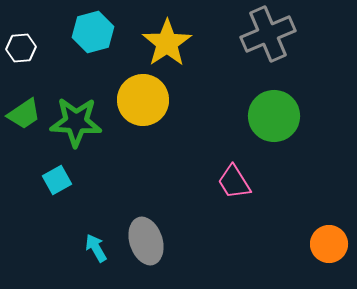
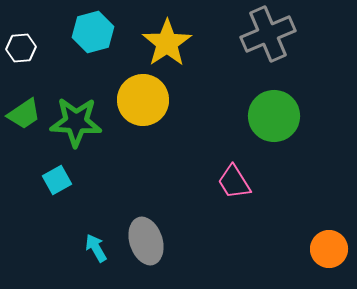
orange circle: moved 5 px down
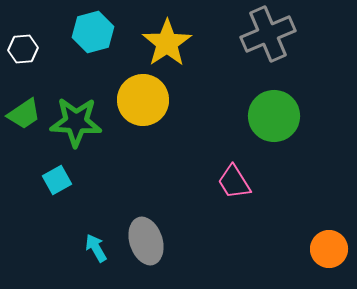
white hexagon: moved 2 px right, 1 px down
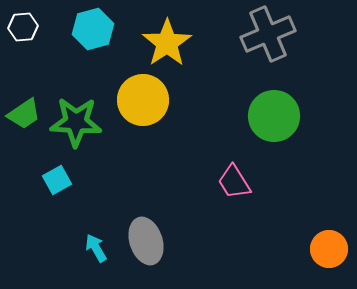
cyan hexagon: moved 3 px up
white hexagon: moved 22 px up
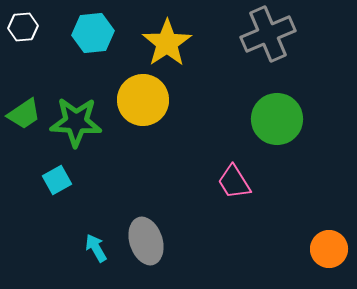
cyan hexagon: moved 4 px down; rotated 9 degrees clockwise
green circle: moved 3 px right, 3 px down
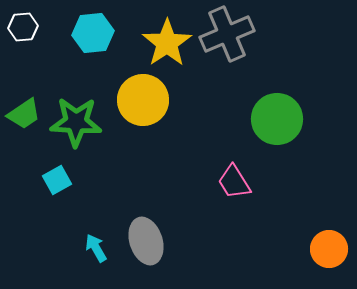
gray cross: moved 41 px left
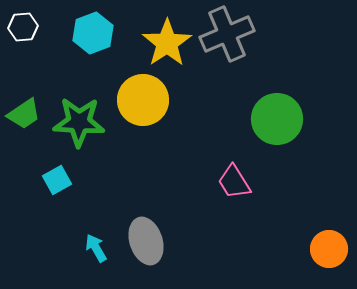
cyan hexagon: rotated 15 degrees counterclockwise
green star: moved 3 px right
